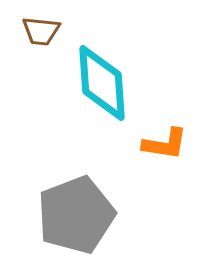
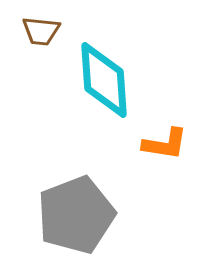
cyan diamond: moved 2 px right, 3 px up
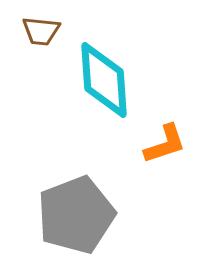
orange L-shape: rotated 27 degrees counterclockwise
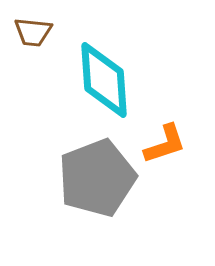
brown trapezoid: moved 8 px left, 1 px down
gray pentagon: moved 21 px right, 37 px up
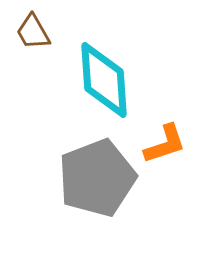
brown trapezoid: rotated 54 degrees clockwise
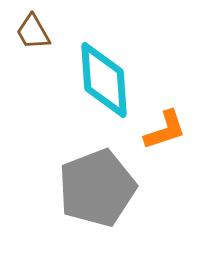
orange L-shape: moved 14 px up
gray pentagon: moved 10 px down
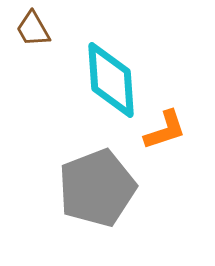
brown trapezoid: moved 3 px up
cyan diamond: moved 7 px right
